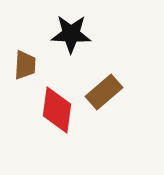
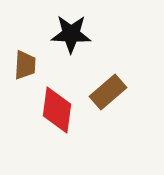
brown rectangle: moved 4 px right
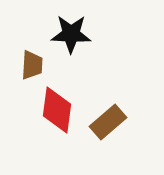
brown trapezoid: moved 7 px right
brown rectangle: moved 30 px down
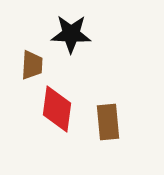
red diamond: moved 1 px up
brown rectangle: rotated 54 degrees counterclockwise
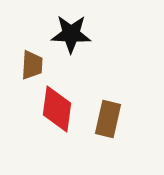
brown rectangle: moved 3 px up; rotated 18 degrees clockwise
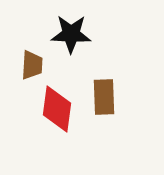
brown rectangle: moved 4 px left, 22 px up; rotated 15 degrees counterclockwise
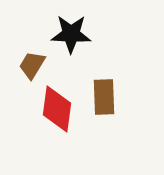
brown trapezoid: rotated 152 degrees counterclockwise
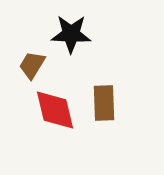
brown rectangle: moved 6 px down
red diamond: moved 2 px left, 1 px down; rotated 21 degrees counterclockwise
